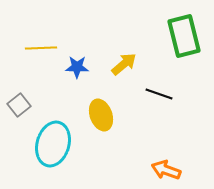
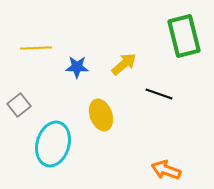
yellow line: moved 5 px left
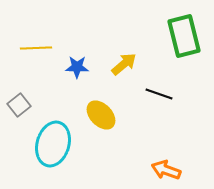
yellow ellipse: rotated 24 degrees counterclockwise
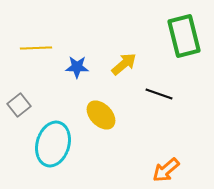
orange arrow: rotated 60 degrees counterclockwise
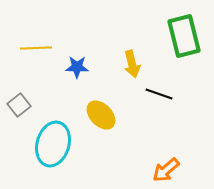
yellow arrow: moved 8 px right; rotated 116 degrees clockwise
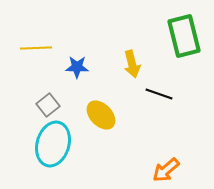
gray square: moved 29 px right
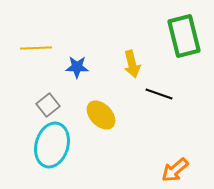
cyan ellipse: moved 1 px left, 1 px down
orange arrow: moved 9 px right
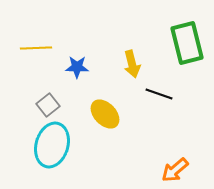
green rectangle: moved 3 px right, 7 px down
yellow ellipse: moved 4 px right, 1 px up
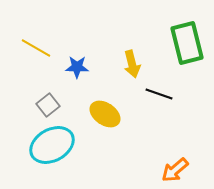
yellow line: rotated 32 degrees clockwise
yellow ellipse: rotated 12 degrees counterclockwise
cyan ellipse: rotated 45 degrees clockwise
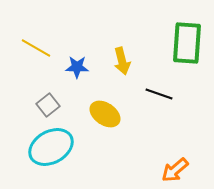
green rectangle: rotated 18 degrees clockwise
yellow arrow: moved 10 px left, 3 px up
cyan ellipse: moved 1 px left, 2 px down
